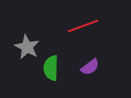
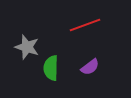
red line: moved 2 px right, 1 px up
gray star: rotated 10 degrees counterclockwise
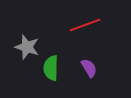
purple semicircle: moved 1 px left, 1 px down; rotated 84 degrees counterclockwise
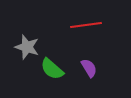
red line: moved 1 px right; rotated 12 degrees clockwise
green semicircle: moved 1 px right, 1 px down; rotated 50 degrees counterclockwise
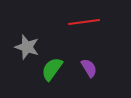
red line: moved 2 px left, 3 px up
green semicircle: rotated 85 degrees clockwise
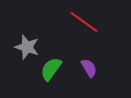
red line: rotated 44 degrees clockwise
green semicircle: moved 1 px left
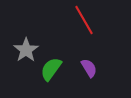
red line: moved 2 px up; rotated 24 degrees clockwise
gray star: moved 1 px left, 3 px down; rotated 20 degrees clockwise
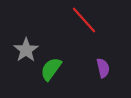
red line: rotated 12 degrees counterclockwise
purple semicircle: moved 14 px right; rotated 18 degrees clockwise
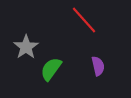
gray star: moved 3 px up
purple semicircle: moved 5 px left, 2 px up
